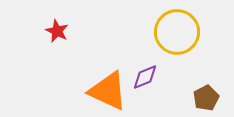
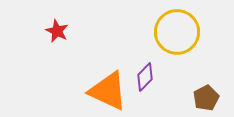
purple diamond: rotated 24 degrees counterclockwise
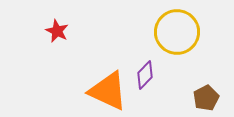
purple diamond: moved 2 px up
